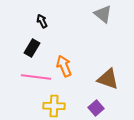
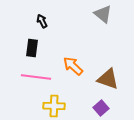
black rectangle: rotated 24 degrees counterclockwise
orange arrow: moved 9 px right; rotated 25 degrees counterclockwise
purple square: moved 5 px right
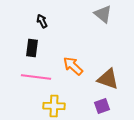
purple square: moved 1 px right, 2 px up; rotated 21 degrees clockwise
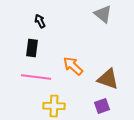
black arrow: moved 2 px left
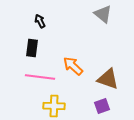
pink line: moved 4 px right
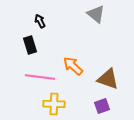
gray triangle: moved 7 px left
black rectangle: moved 2 px left, 3 px up; rotated 24 degrees counterclockwise
yellow cross: moved 2 px up
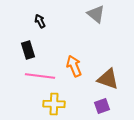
black rectangle: moved 2 px left, 5 px down
orange arrow: moved 1 px right; rotated 25 degrees clockwise
pink line: moved 1 px up
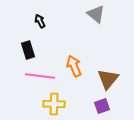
brown triangle: rotated 50 degrees clockwise
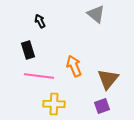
pink line: moved 1 px left
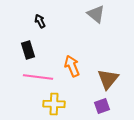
orange arrow: moved 2 px left
pink line: moved 1 px left, 1 px down
